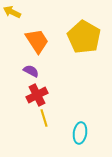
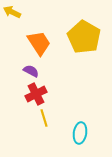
orange trapezoid: moved 2 px right, 2 px down
red cross: moved 1 px left, 1 px up
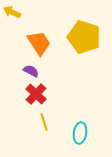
yellow pentagon: rotated 12 degrees counterclockwise
red cross: rotated 20 degrees counterclockwise
yellow line: moved 4 px down
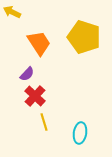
purple semicircle: moved 4 px left, 3 px down; rotated 105 degrees clockwise
red cross: moved 1 px left, 2 px down
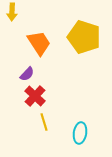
yellow arrow: rotated 114 degrees counterclockwise
